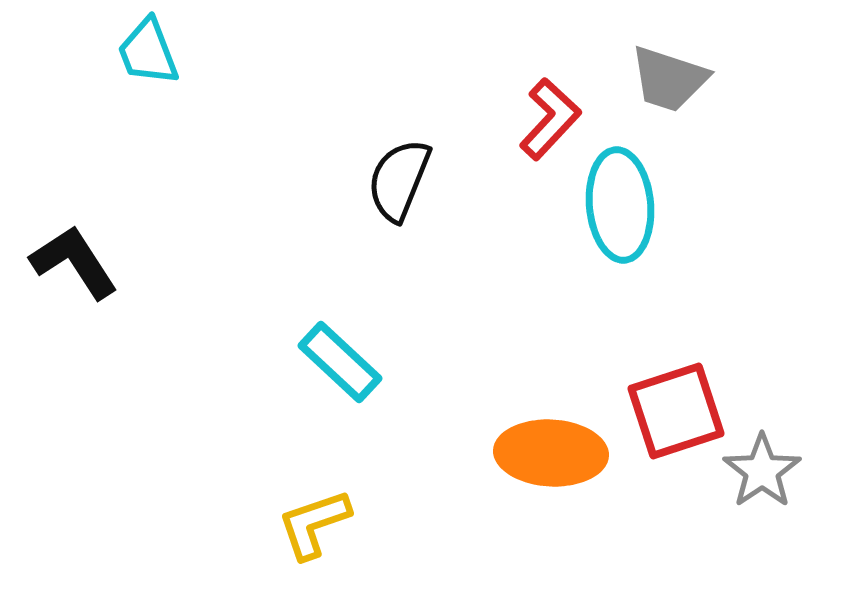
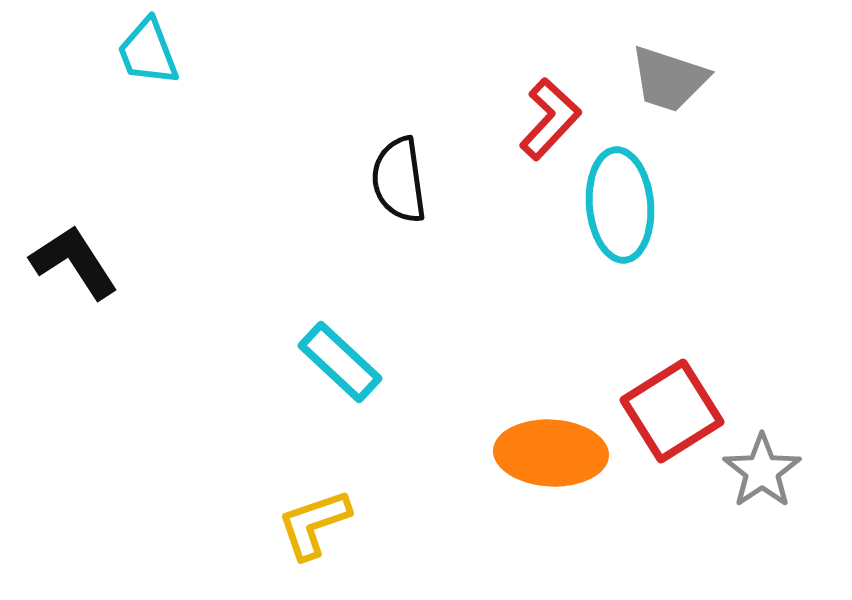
black semicircle: rotated 30 degrees counterclockwise
red square: moved 4 px left; rotated 14 degrees counterclockwise
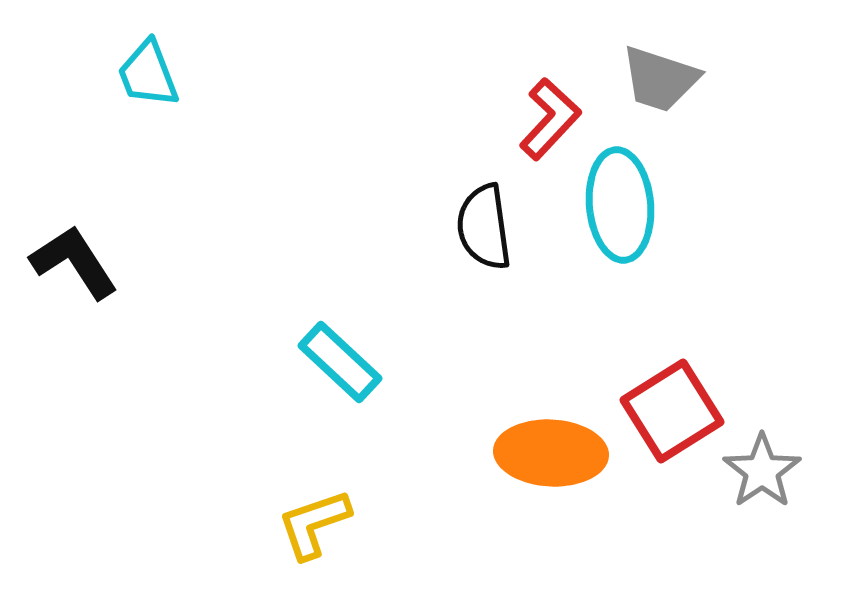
cyan trapezoid: moved 22 px down
gray trapezoid: moved 9 px left
black semicircle: moved 85 px right, 47 px down
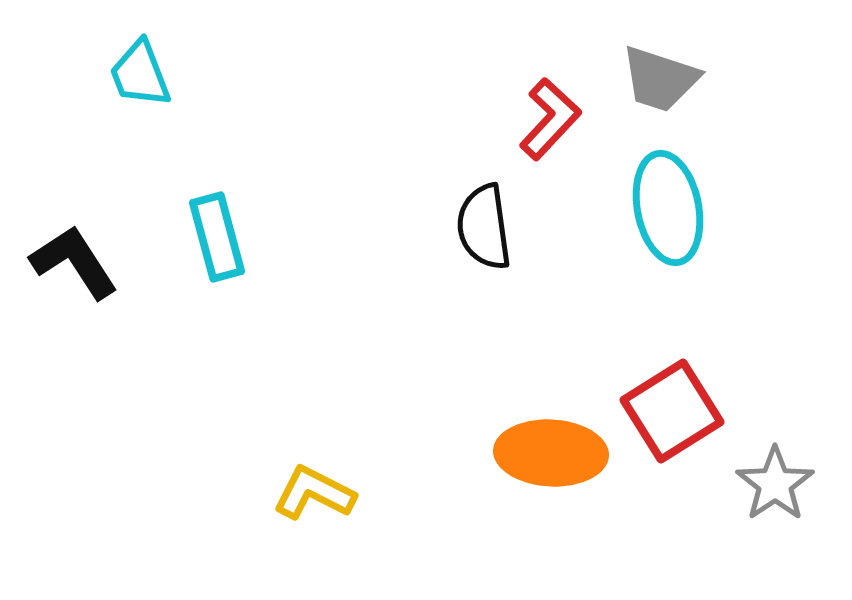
cyan trapezoid: moved 8 px left
cyan ellipse: moved 48 px right, 3 px down; rotated 6 degrees counterclockwise
cyan rectangle: moved 123 px left, 125 px up; rotated 32 degrees clockwise
gray star: moved 13 px right, 13 px down
yellow L-shape: moved 31 px up; rotated 46 degrees clockwise
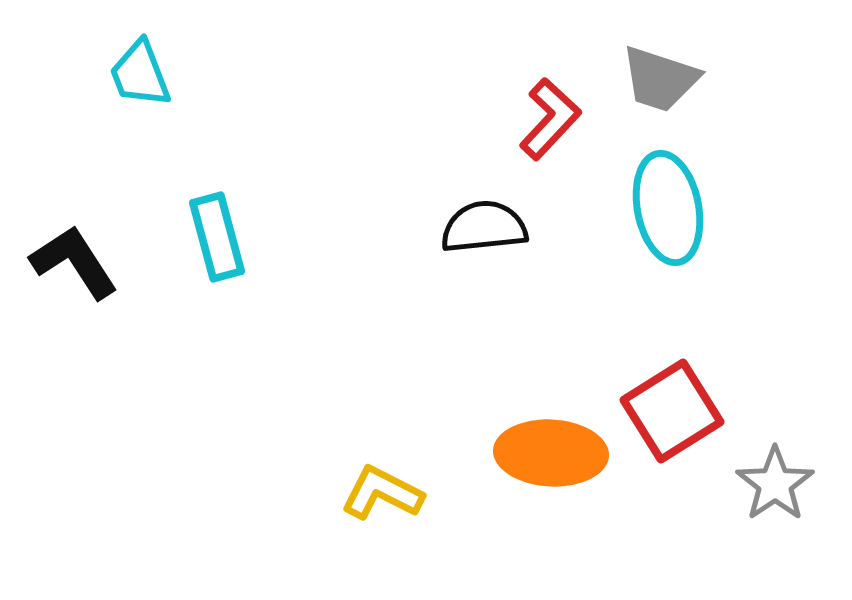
black semicircle: rotated 92 degrees clockwise
yellow L-shape: moved 68 px right
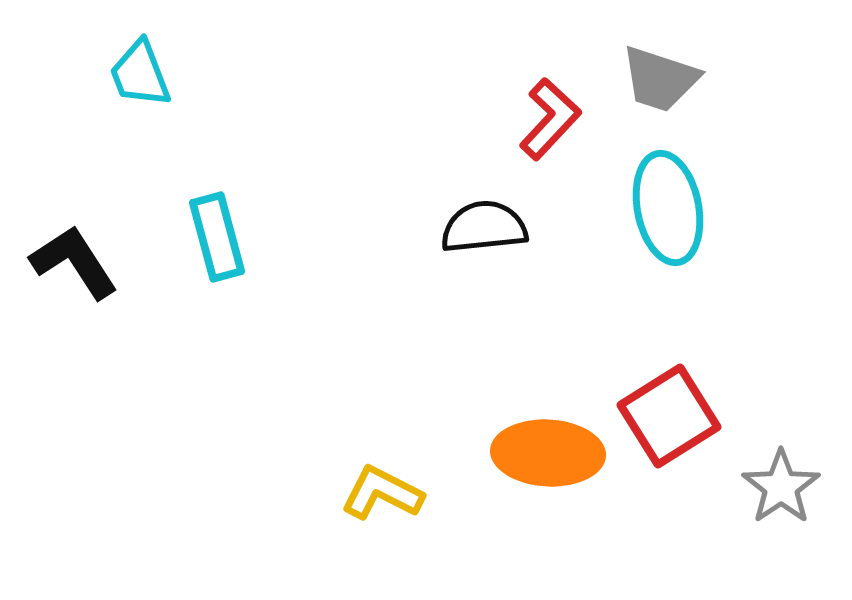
red square: moved 3 px left, 5 px down
orange ellipse: moved 3 px left
gray star: moved 6 px right, 3 px down
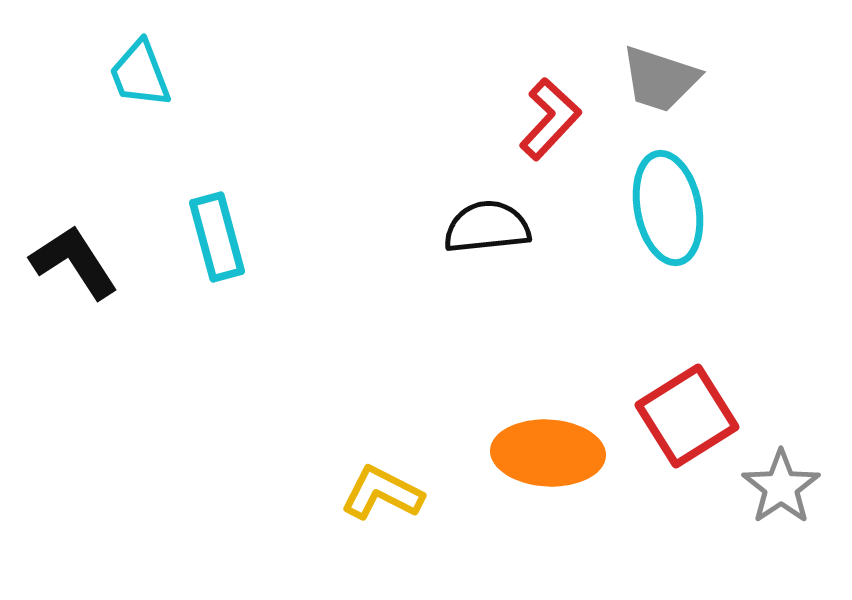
black semicircle: moved 3 px right
red square: moved 18 px right
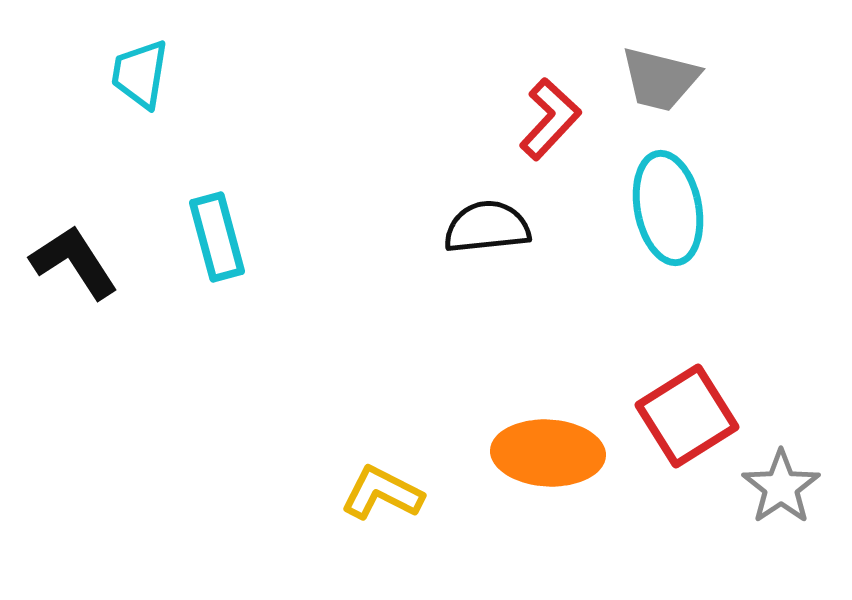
cyan trapezoid: rotated 30 degrees clockwise
gray trapezoid: rotated 4 degrees counterclockwise
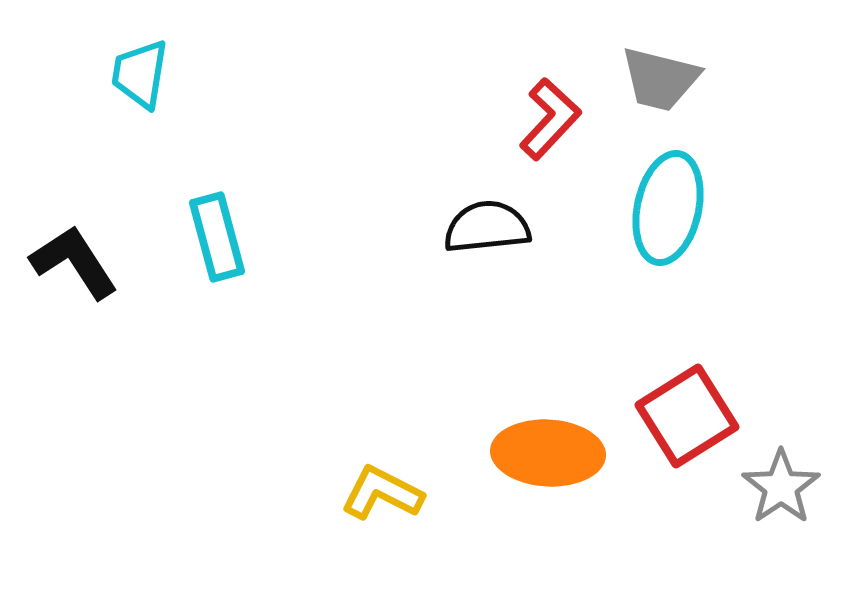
cyan ellipse: rotated 23 degrees clockwise
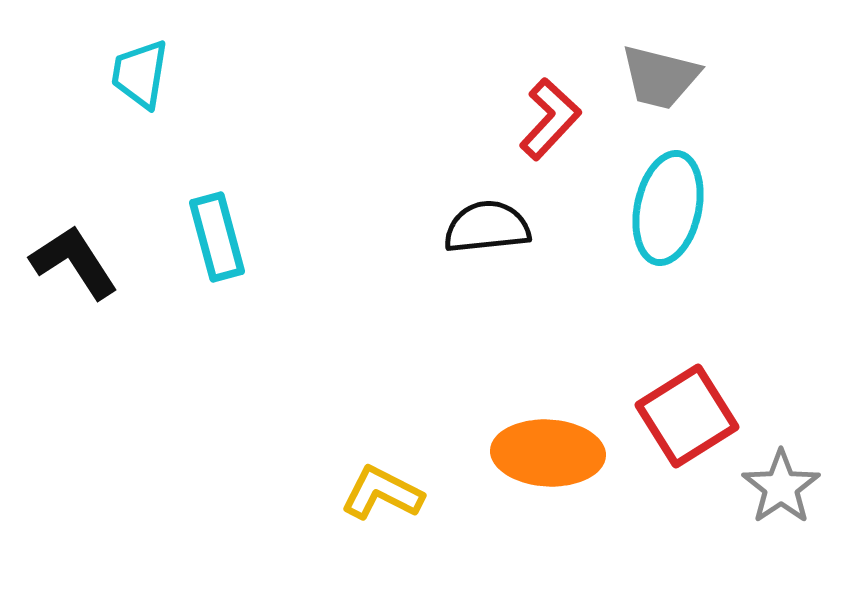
gray trapezoid: moved 2 px up
